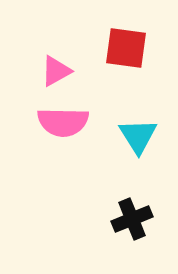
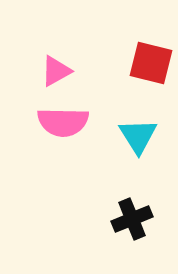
red square: moved 25 px right, 15 px down; rotated 6 degrees clockwise
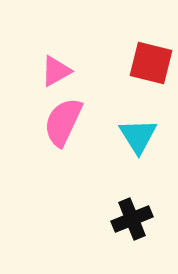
pink semicircle: rotated 114 degrees clockwise
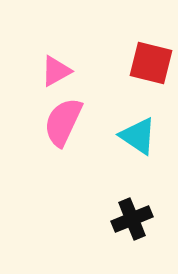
cyan triangle: rotated 24 degrees counterclockwise
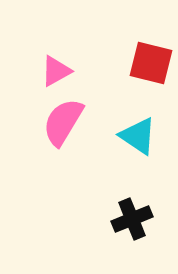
pink semicircle: rotated 6 degrees clockwise
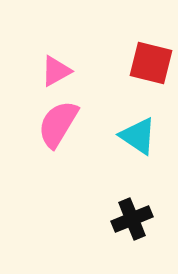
pink semicircle: moved 5 px left, 2 px down
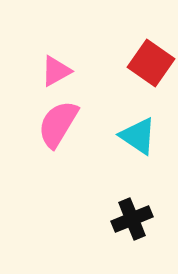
red square: rotated 21 degrees clockwise
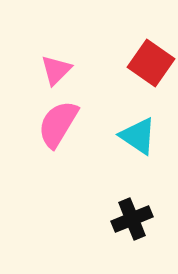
pink triangle: moved 1 px up; rotated 16 degrees counterclockwise
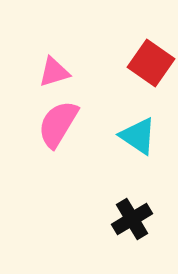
pink triangle: moved 2 px left, 2 px down; rotated 28 degrees clockwise
black cross: rotated 9 degrees counterclockwise
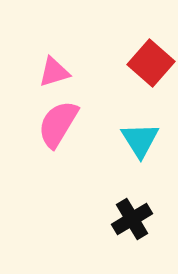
red square: rotated 6 degrees clockwise
cyan triangle: moved 2 px right, 4 px down; rotated 24 degrees clockwise
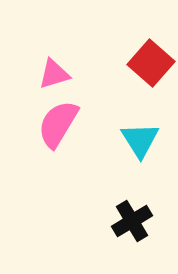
pink triangle: moved 2 px down
black cross: moved 2 px down
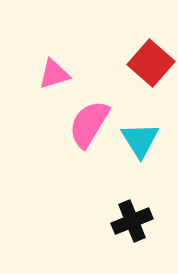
pink semicircle: moved 31 px right
black cross: rotated 9 degrees clockwise
